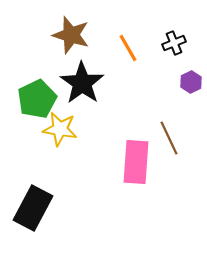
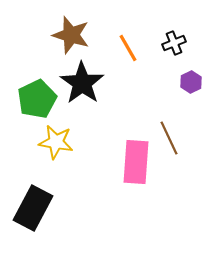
yellow star: moved 4 px left, 13 px down
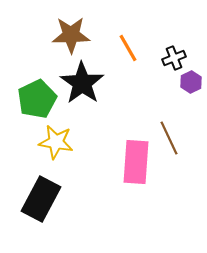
brown star: rotated 18 degrees counterclockwise
black cross: moved 15 px down
black rectangle: moved 8 px right, 9 px up
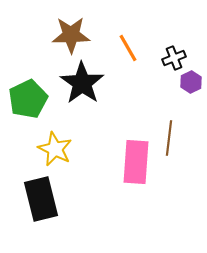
green pentagon: moved 9 px left
brown line: rotated 32 degrees clockwise
yellow star: moved 1 px left, 7 px down; rotated 16 degrees clockwise
black rectangle: rotated 42 degrees counterclockwise
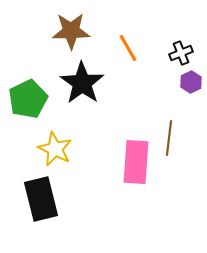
brown star: moved 4 px up
black cross: moved 7 px right, 5 px up
